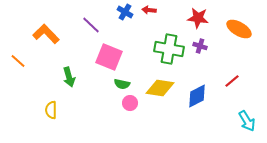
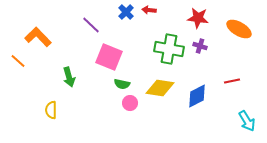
blue cross: moved 1 px right; rotated 14 degrees clockwise
orange L-shape: moved 8 px left, 3 px down
red line: rotated 28 degrees clockwise
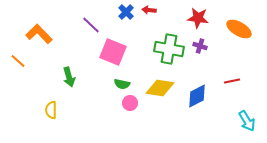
orange L-shape: moved 1 px right, 3 px up
pink square: moved 4 px right, 5 px up
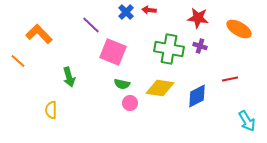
red line: moved 2 px left, 2 px up
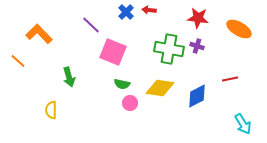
purple cross: moved 3 px left
cyan arrow: moved 4 px left, 3 px down
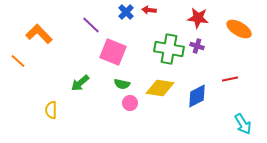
green arrow: moved 11 px right, 6 px down; rotated 66 degrees clockwise
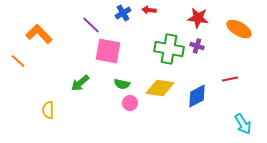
blue cross: moved 3 px left, 1 px down; rotated 14 degrees clockwise
pink square: moved 5 px left, 1 px up; rotated 12 degrees counterclockwise
yellow semicircle: moved 3 px left
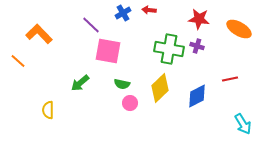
red star: moved 1 px right, 1 px down
yellow diamond: rotated 52 degrees counterclockwise
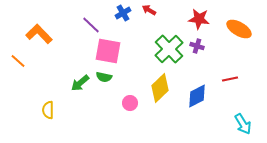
red arrow: rotated 24 degrees clockwise
green cross: rotated 36 degrees clockwise
green semicircle: moved 18 px left, 7 px up
